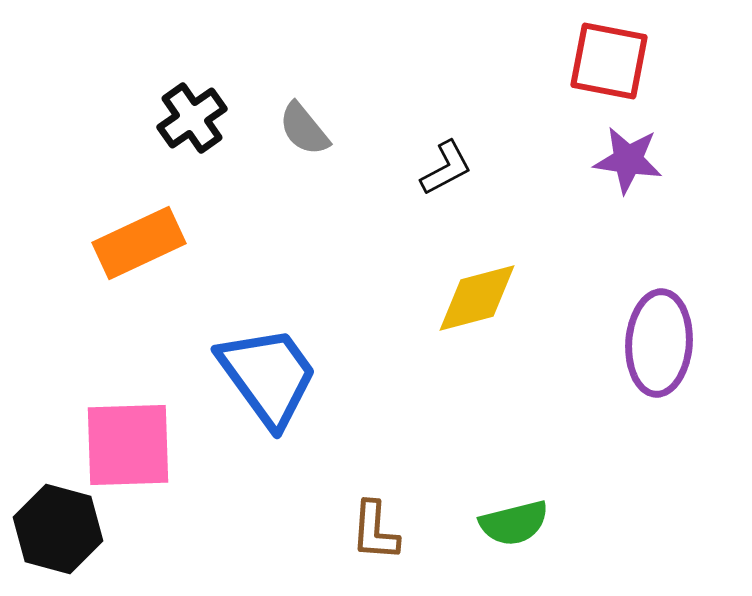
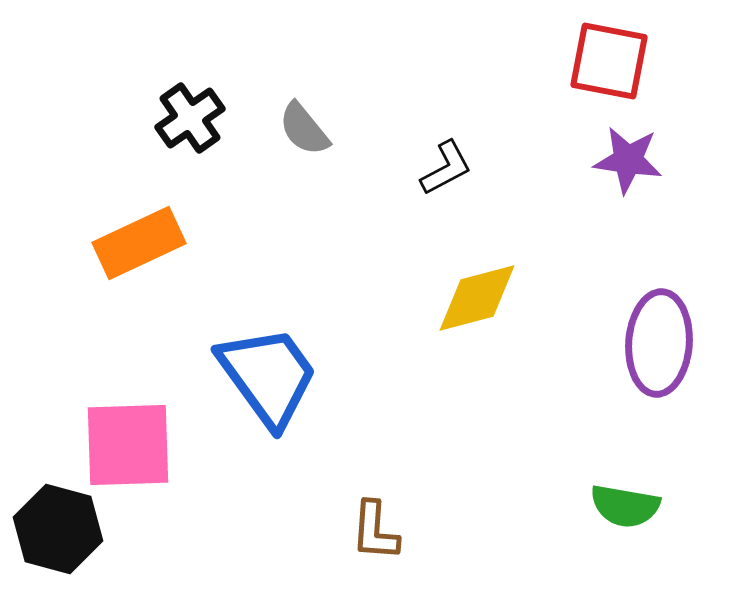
black cross: moved 2 px left
green semicircle: moved 111 px right, 17 px up; rotated 24 degrees clockwise
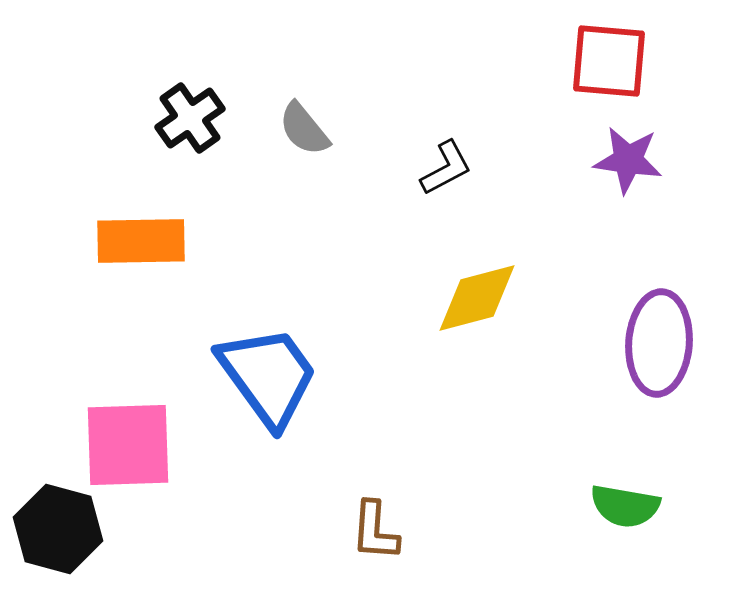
red square: rotated 6 degrees counterclockwise
orange rectangle: moved 2 px right, 2 px up; rotated 24 degrees clockwise
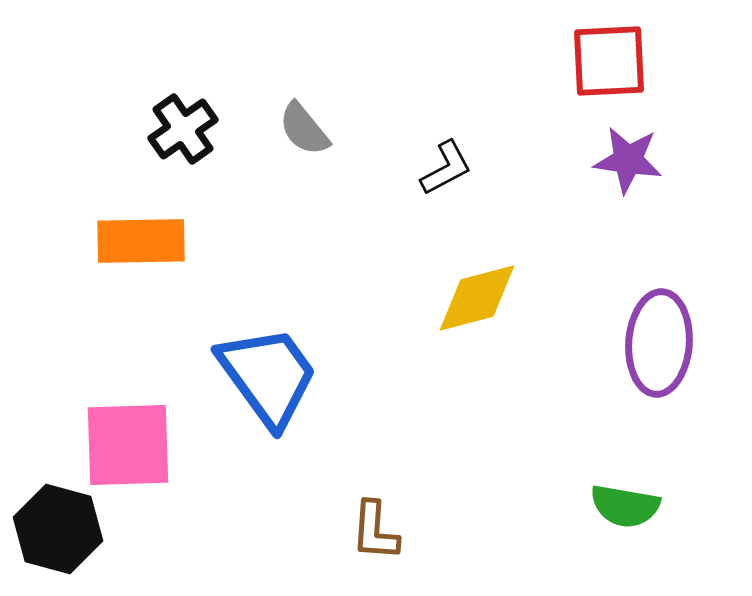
red square: rotated 8 degrees counterclockwise
black cross: moved 7 px left, 11 px down
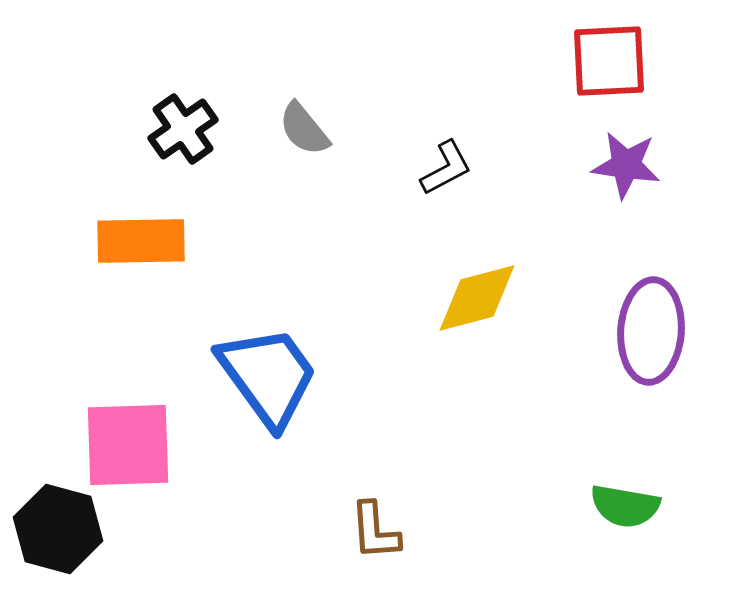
purple star: moved 2 px left, 5 px down
purple ellipse: moved 8 px left, 12 px up
brown L-shape: rotated 8 degrees counterclockwise
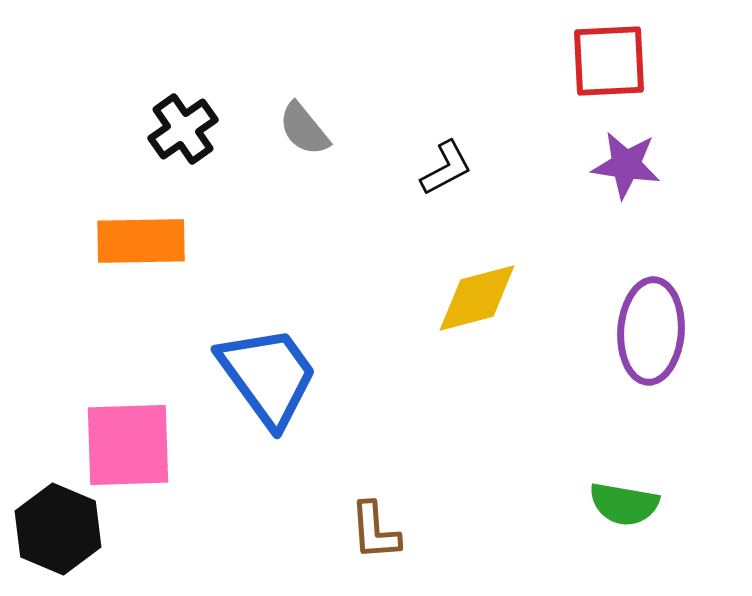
green semicircle: moved 1 px left, 2 px up
black hexagon: rotated 8 degrees clockwise
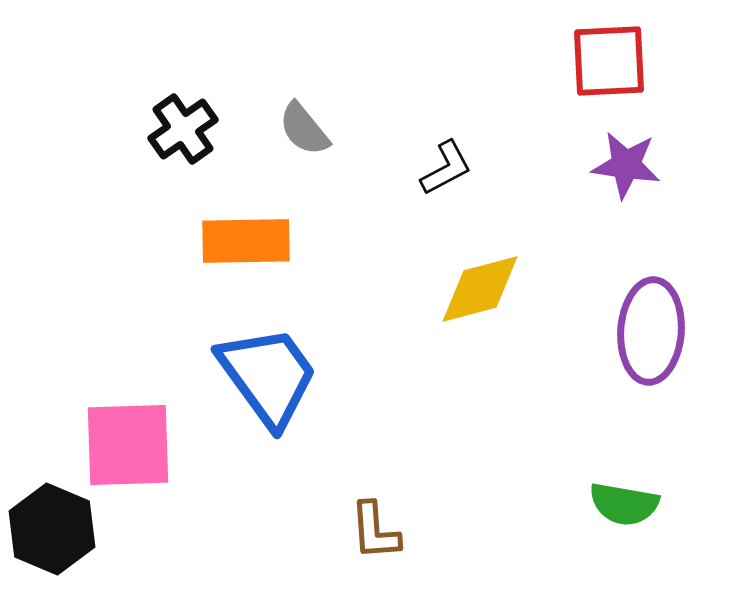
orange rectangle: moved 105 px right
yellow diamond: moved 3 px right, 9 px up
black hexagon: moved 6 px left
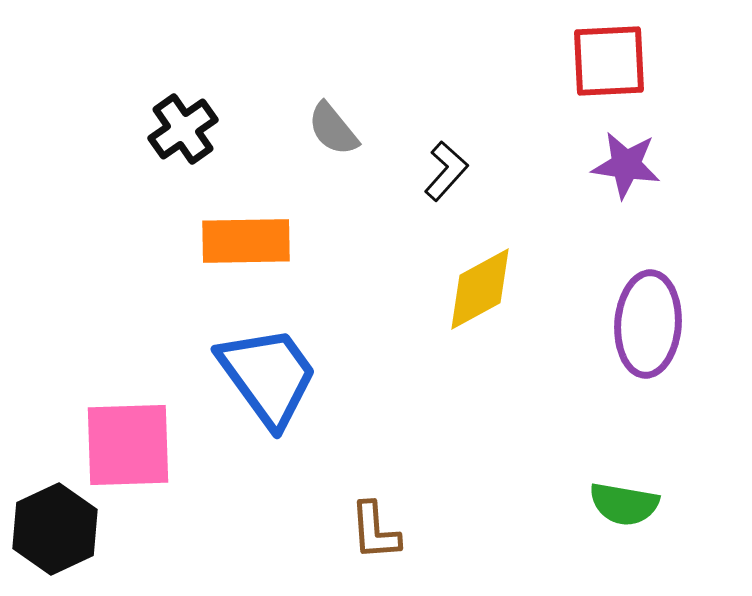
gray semicircle: moved 29 px right
black L-shape: moved 3 px down; rotated 20 degrees counterclockwise
yellow diamond: rotated 14 degrees counterclockwise
purple ellipse: moved 3 px left, 7 px up
black hexagon: moved 3 px right; rotated 12 degrees clockwise
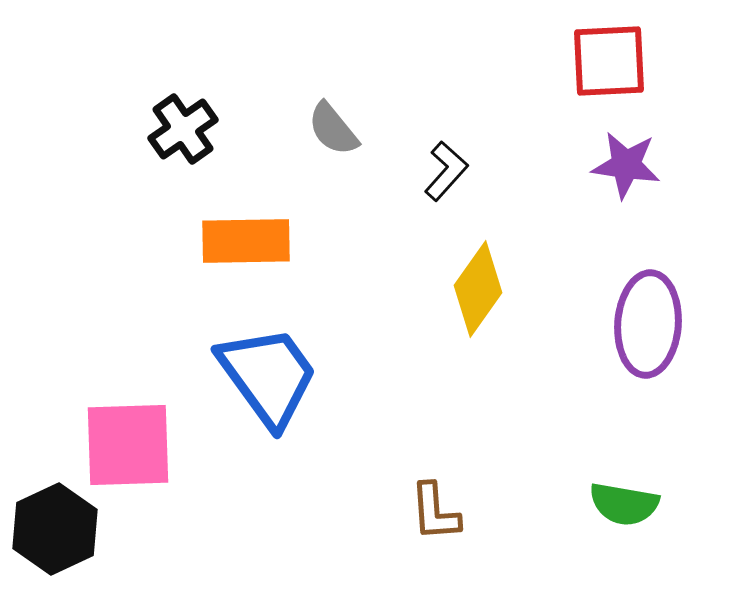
yellow diamond: moved 2 px left; rotated 26 degrees counterclockwise
brown L-shape: moved 60 px right, 19 px up
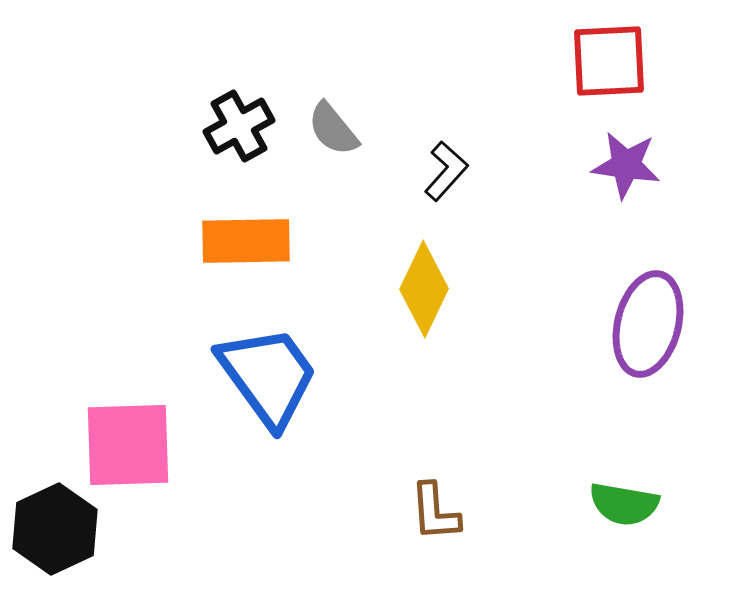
black cross: moved 56 px right, 3 px up; rotated 6 degrees clockwise
yellow diamond: moved 54 px left; rotated 10 degrees counterclockwise
purple ellipse: rotated 10 degrees clockwise
